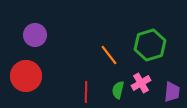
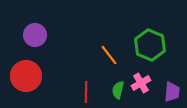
green hexagon: rotated 20 degrees counterclockwise
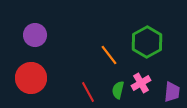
green hexagon: moved 3 px left, 3 px up; rotated 8 degrees clockwise
red circle: moved 5 px right, 2 px down
red line: moved 2 px right; rotated 30 degrees counterclockwise
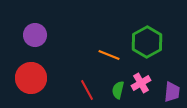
orange line: rotated 30 degrees counterclockwise
red line: moved 1 px left, 2 px up
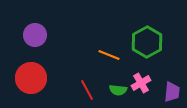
green semicircle: rotated 96 degrees counterclockwise
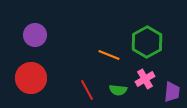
pink cross: moved 4 px right, 4 px up
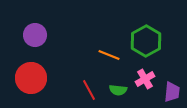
green hexagon: moved 1 px left, 1 px up
red line: moved 2 px right
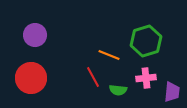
green hexagon: rotated 12 degrees clockwise
pink cross: moved 1 px right, 1 px up; rotated 24 degrees clockwise
red line: moved 4 px right, 13 px up
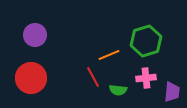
orange line: rotated 45 degrees counterclockwise
